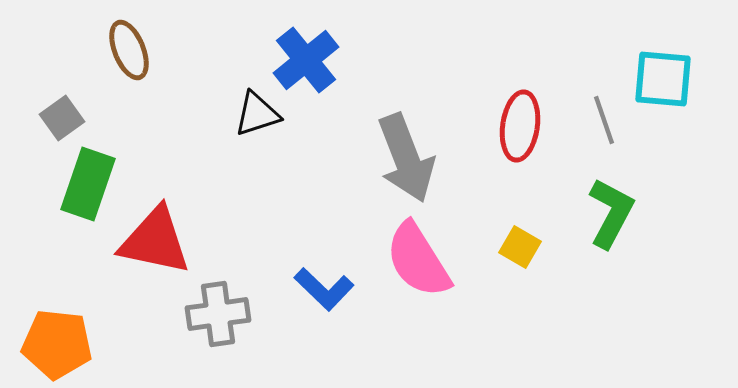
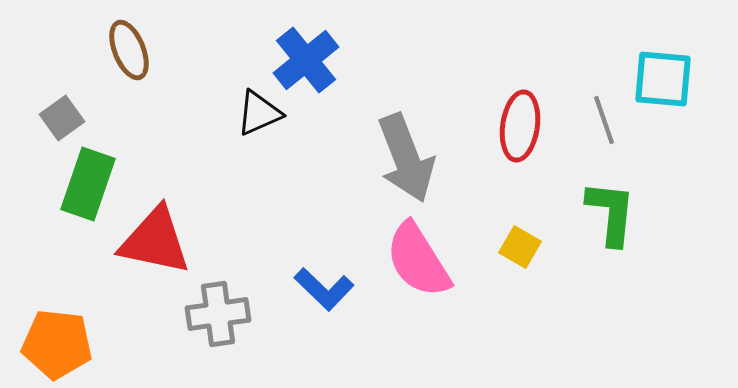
black triangle: moved 2 px right, 1 px up; rotated 6 degrees counterclockwise
green L-shape: rotated 22 degrees counterclockwise
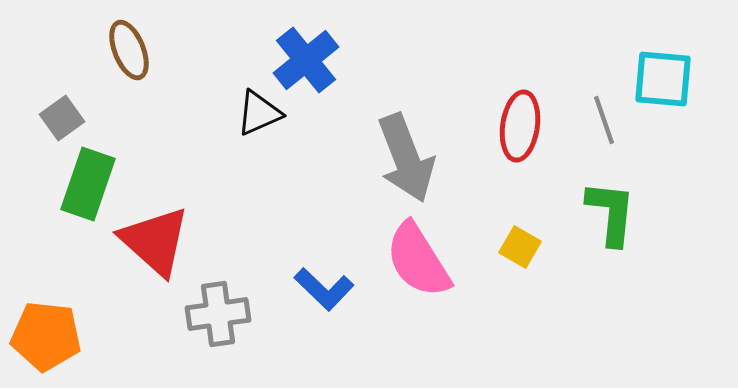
red triangle: rotated 30 degrees clockwise
orange pentagon: moved 11 px left, 8 px up
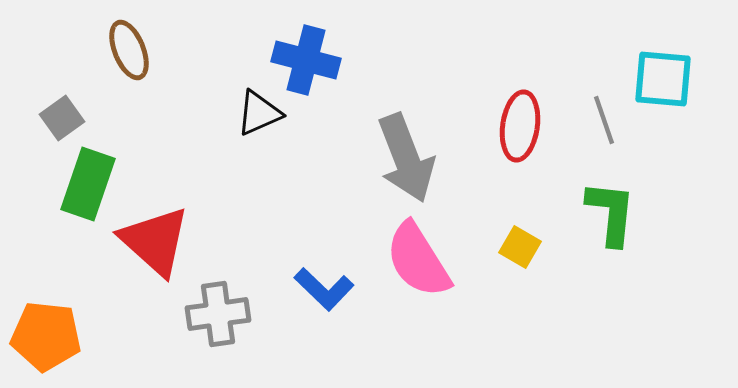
blue cross: rotated 36 degrees counterclockwise
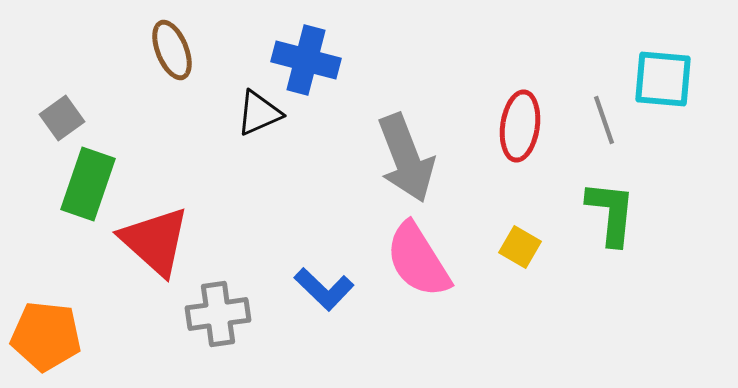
brown ellipse: moved 43 px right
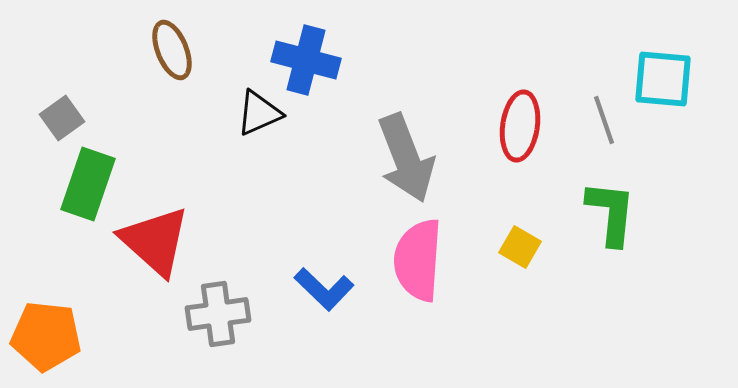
pink semicircle: rotated 36 degrees clockwise
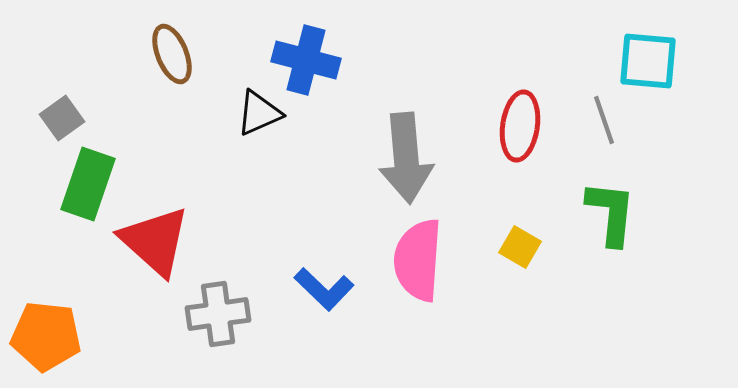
brown ellipse: moved 4 px down
cyan square: moved 15 px left, 18 px up
gray arrow: rotated 16 degrees clockwise
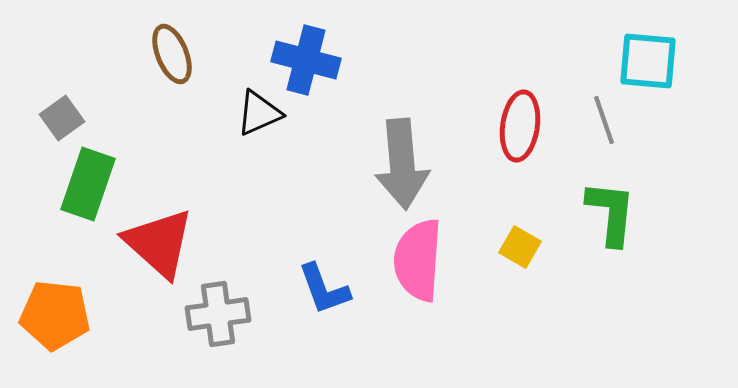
gray arrow: moved 4 px left, 6 px down
red triangle: moved 4 px right, 2 px down
blue L-shape: rotated 26 degrees clockwise
orange pentagon: moved 9 px right, 21 px up
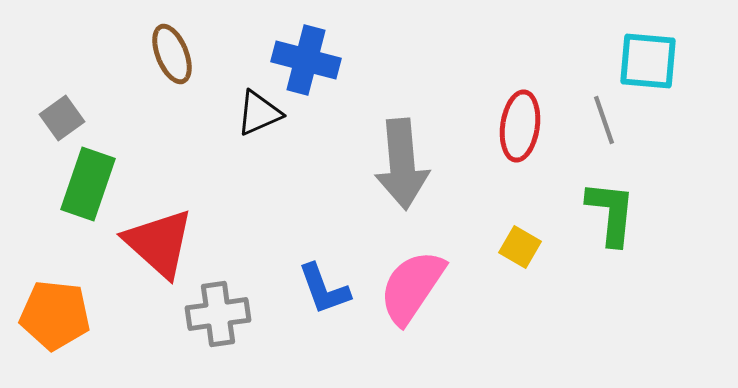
pink semicircle: moved 6 px left, 27 px down; rotated 30 degrees clockwise
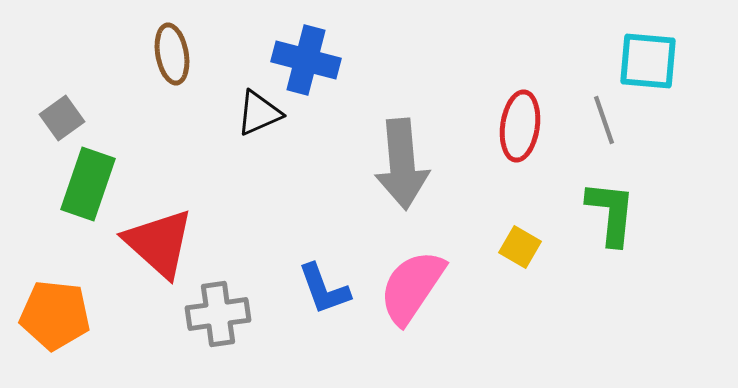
brown ellipse: rotated 12 degrees clockwise
